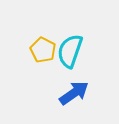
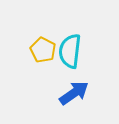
cyan semicircle: rotated 12 degrees counterclockwise
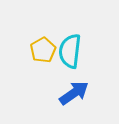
yellow pentagon: rotated 15 degrees clockwise
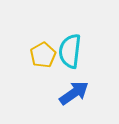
yellow pentagon: moved 5 px down
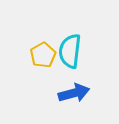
blue arrow: rotated 20 degrees clockwise
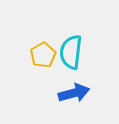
cyan semicircle: moved 1 px right, 1 px down
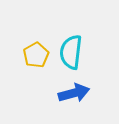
yellow pentagon: moved 7 px left
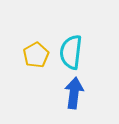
blue arrow: rotated 68 degrees counterclockwise
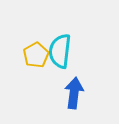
cyan semicircle: moved 11 px left, 1 px up
